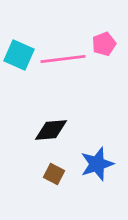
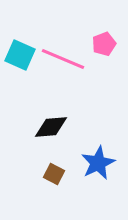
cyan square: moved 1 px right
pink line: rotated 30 degrees clockwise
black diamond: moved 3 px up
blue star: moved 1 px right, 1 px up; rotated 8 degrees counterclockwise
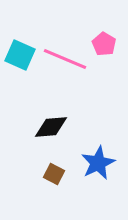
pink pentagon: rotated 20 degrees counterclockwise
pink line: moved 2 px right
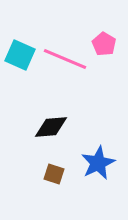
brown square: rotated 10 degrees counterclockwise
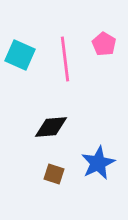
pink line: rotated 60 degrees clockwise
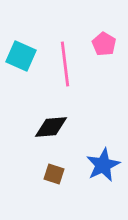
cyan square: moved 1 px right, 1 px down
pink line: moved 5 px down
blue star: moved 5 px right, 2 px down
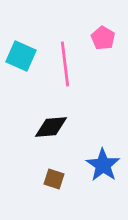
pink pentagon: moved 1 px left, 6 px up
blue star: rotated 12 degrees counterclockwise
brown square: moved 5 px down
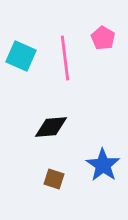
pink line: moved 6 px up
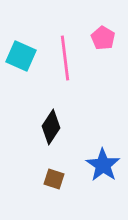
black diamond: rotated 52 degrees counterclockwise
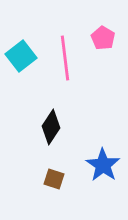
cyan square: rotated 28 degrees clockwise
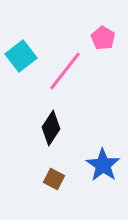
pink line: moved 13 px down; rotated 45 degrees clockwise
black diamond: moved 1 px down
brown square: rotated 10 degrees clockwise
